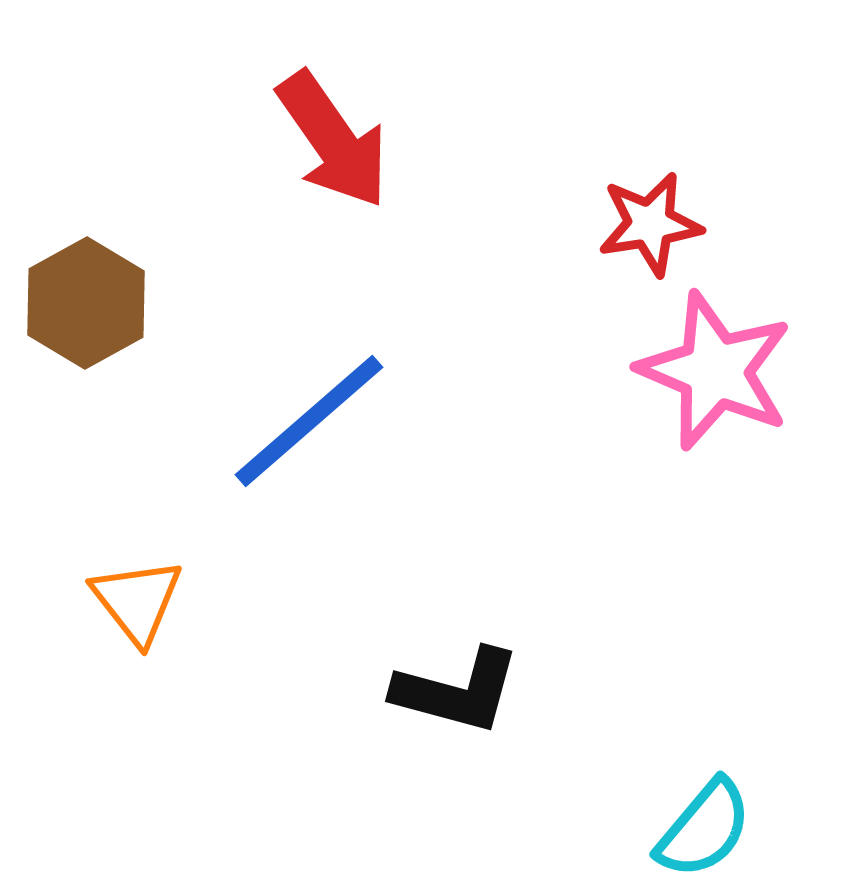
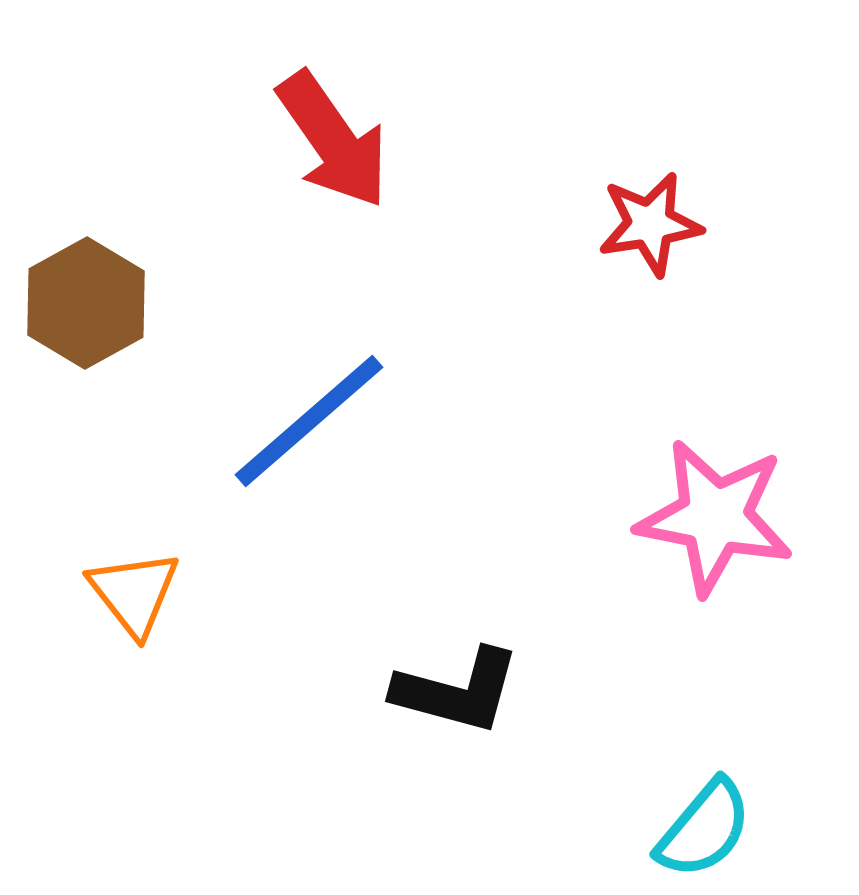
pink star: moved 146 px down; rotated 12 degrees counterclockwise
orange triangle: moved 3 px left, 8 px up
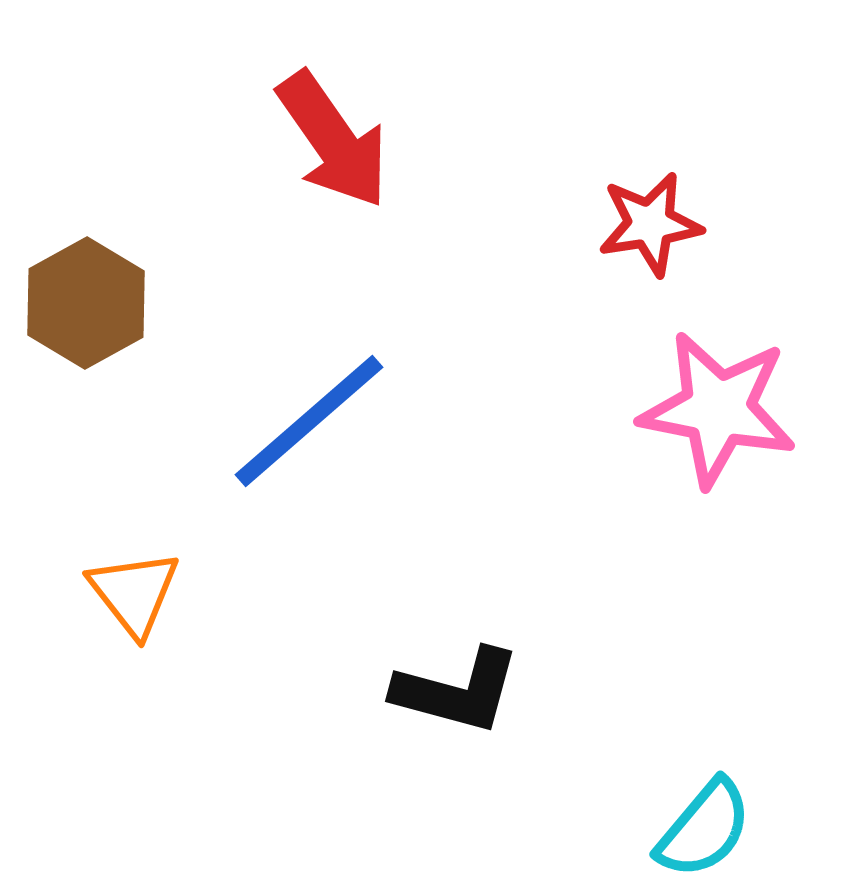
pink star: moved 3 px right, 108 px up
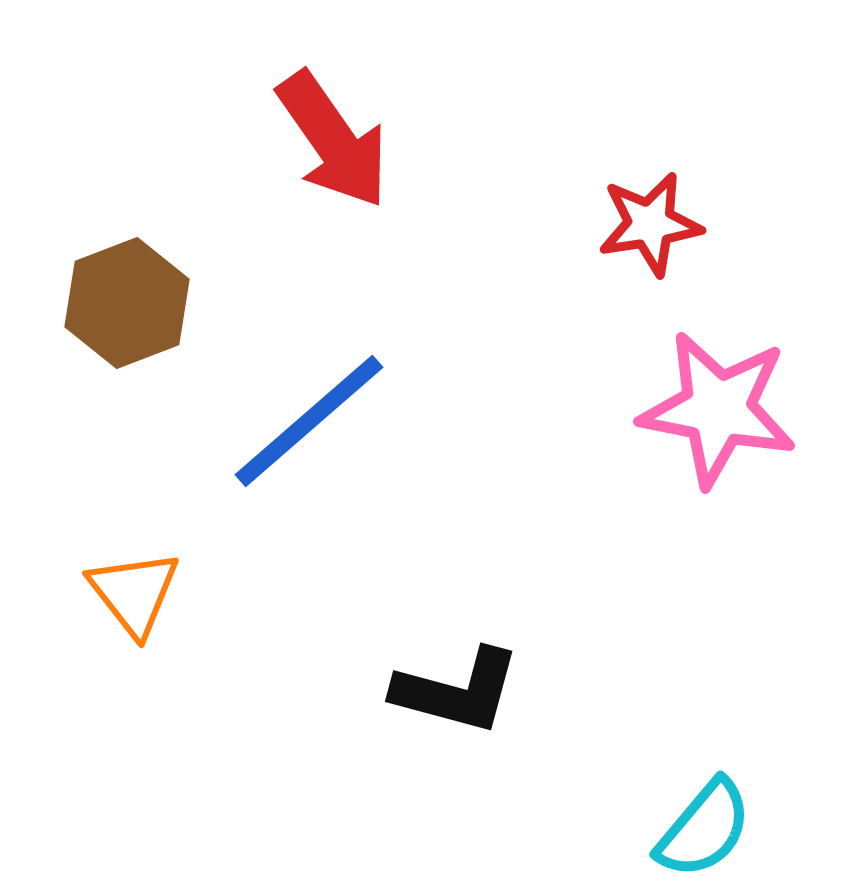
brown hexagon: moved 41 px right; rotated 8 degrees clockwise
